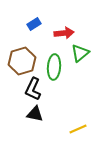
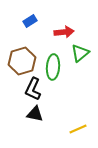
blue rectangle: moved 4 px left, 3 px up
red arrow: moved 1 px up
green ellipse: moved 1 px left
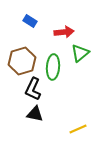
blue rectangle: rotated 64 degrees clockwise
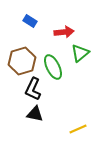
green ellipse: rotated 30 degrees counterclockwise
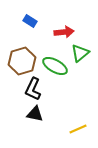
green ellipse: moved 2 px right, 1 px up; rotated 35 degrees counterclockwise
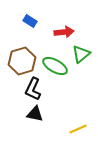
green triangle: moved 1 px right, 1 px down
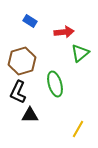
green triangle: moved 1 px left, 1 px up
green ellipse: moved 18 px down; rotated 45 degrees clockwise
black L-shape: moved 15 px left, 3 px down
black triangle: moved 5 px left, 1 px down; rotated 12 degrees counterclockwise
yellow line: rotated 36 degrees counterclockwise
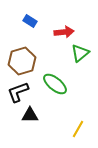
green ellipse: rotated 35 degrees counterclockwise
black L-shape: rotated 45 degrees clockwise
